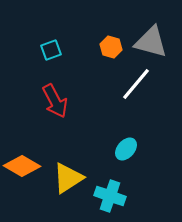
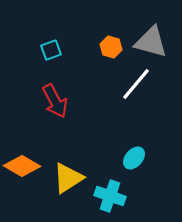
cyan ellipse: moved 8 px right, 9 px down
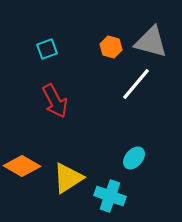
cyan square: moved 4 px left, 1 px up
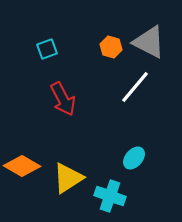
gray triangle: moved 2 px left; rotated 12 degrees clockwise
white line: moved 1 px left, 3 px down
red arrow: moved 8 px right, 2 px up
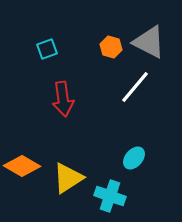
red arrow: rotated 20 degrees clockwise
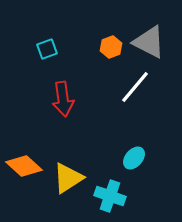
orange hexagon: rotated 25 degrees clockwise
orange diamond: moved 2 px right; rotated 12 degrees clockwise
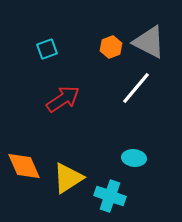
white line: moved 1 px right, 1 px down
red arrow: rotated 116 degrees counterclockwise
cyan ellipse: rotated 55 degrees clockwise
orange diamond: rotated 24 degrees clockwise
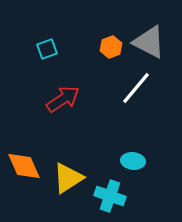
cyan ellipse: moved 1 px left, 3 px down
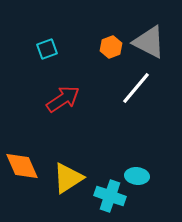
cyan ellipse: moved 4 px right, 15 px down
orange diamond: moved 2 px left
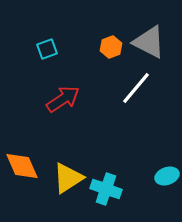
cyan ellipse: moved 30 px right; rotated 25 degrees counterclockwise
cyan cross: moved 4 px left, 7 px up
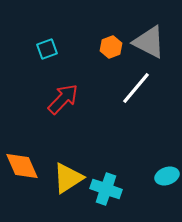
red arrow: rotated 12 degrees counterclockwise
